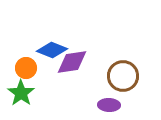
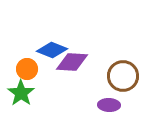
purple diamond: rotated 12 degrees clockwise
orange circle: moved 1 px right, 1 px down
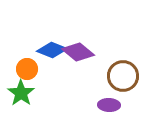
purple diamond: moved 6 px right, 10 px up; rotated 36 degrees clockwise
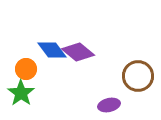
blue diamond: rotated 32 degrees clockwise
orange circle: moved 1 px left
brown circle: moved 15 px right
purple ellipse: rotated 15 degrees counterclockwise
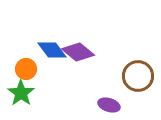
purple ellipse: rotated 30 degrees clockwise
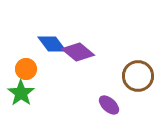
blue diamond: moved 6 px up
purple ellipse: rotated 25 degrees clockwise
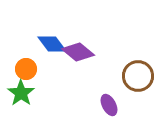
purple ellipse: rotated 20 degrees clockwise
